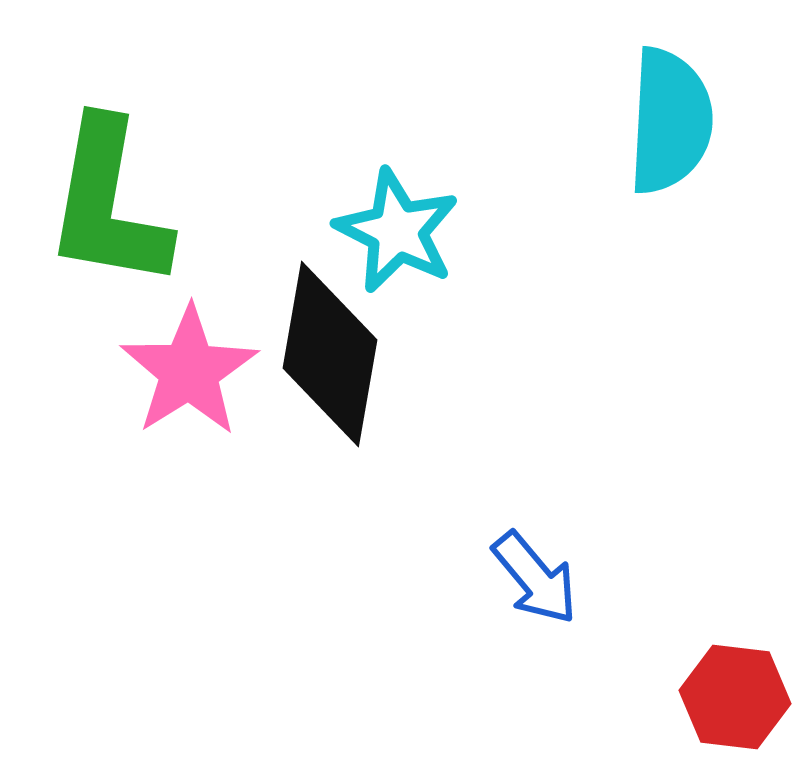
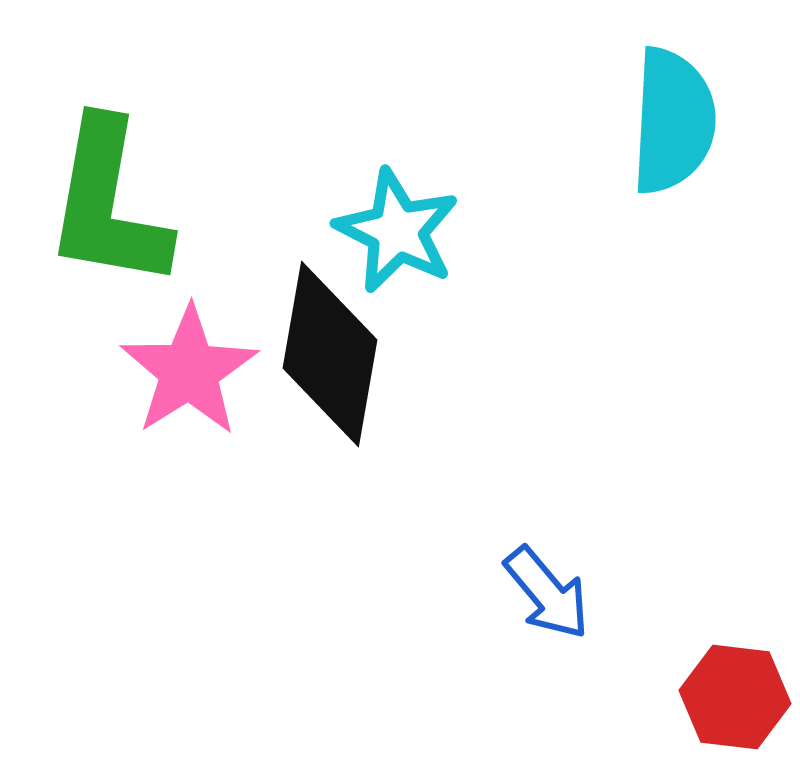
cyan semicircle: moved 3 px right
blue arrow: moved 12 px right, 15 px down
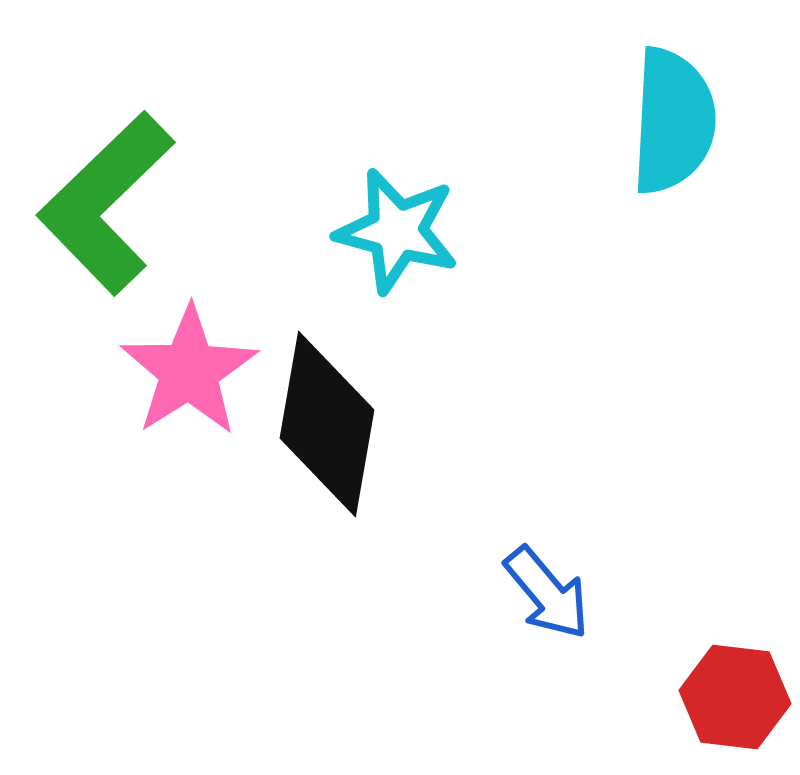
green L-shape: moved 2 px left, 1 px up; rotated 36 degrees clockwise
cyan star: rotated 12 degrees counterclockwise
black diamond: moved 3 px left, 70 px down
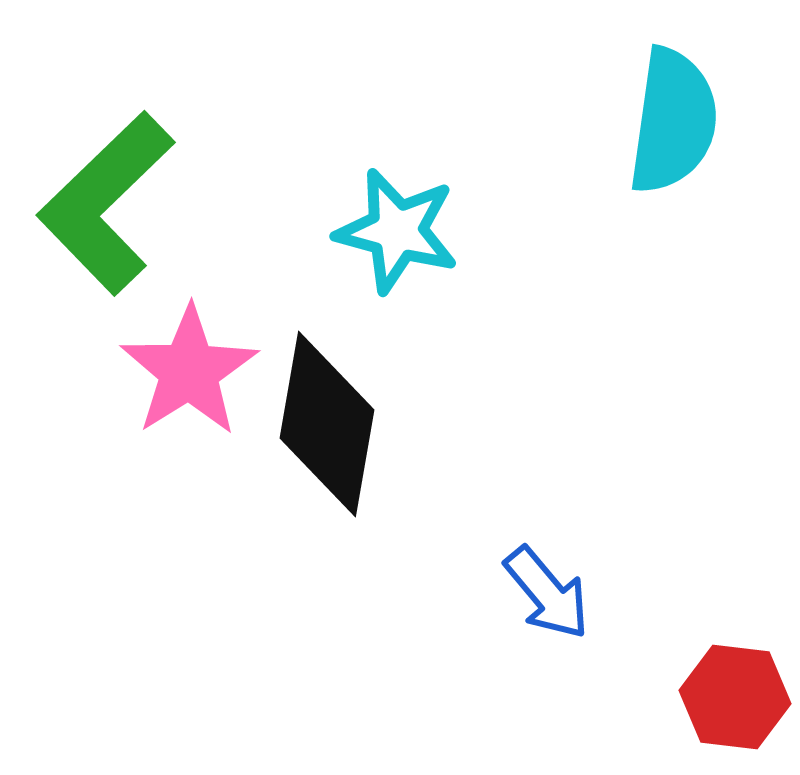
cyan semicircle: rotated 5 degrees clockwise
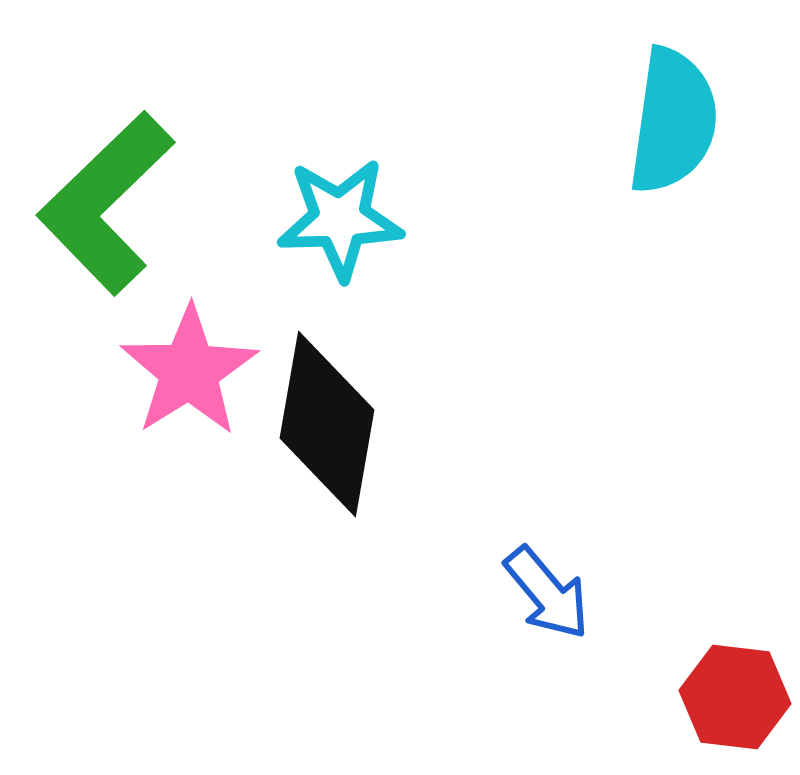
cyan star: moved 57 px left, 12 px up; rotated 17 degrees counterclockwise
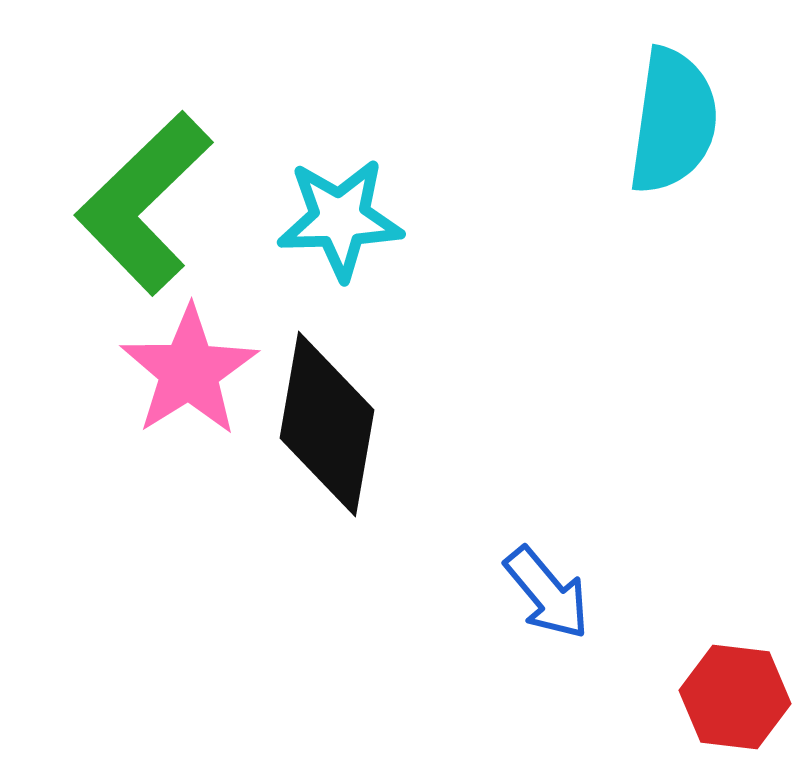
green L-shape: moved 38 px right
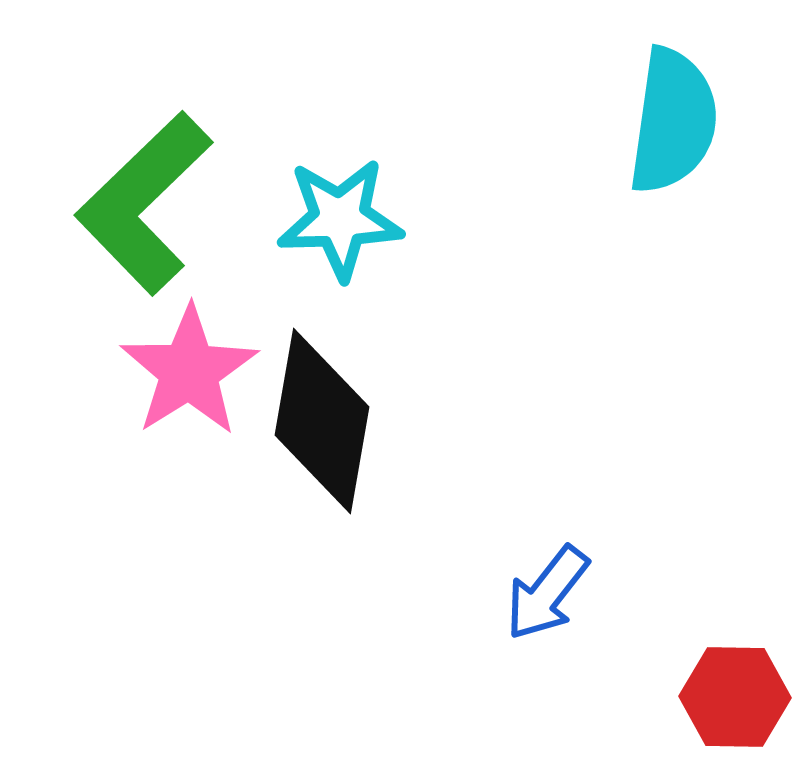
black diamond: moved 5 px left, 3 px up
blue arrow: rotated 78 degrees clockwise
red hexagon: rotated 6 degrees counterclockwise
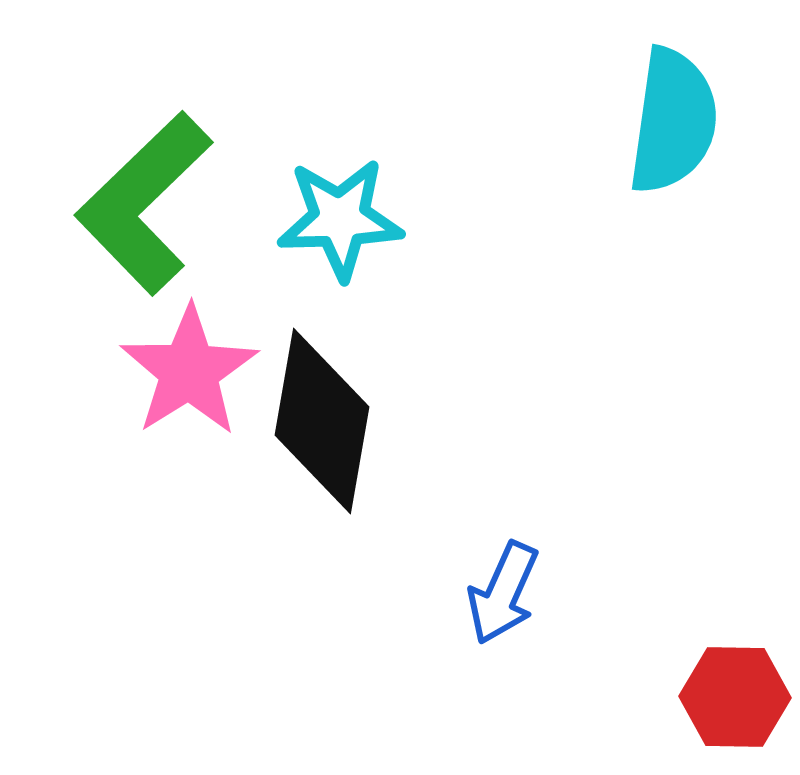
blue arrow: moved 44 px left; rotated 14 degrees counterclockwise
